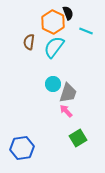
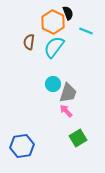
blue hexagon: moved 2 px up
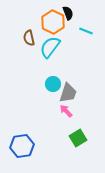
brown semicircle: moved 4 px up; rotated 21 degrees counterclockwise
cyan semicircle: moved 4 px left
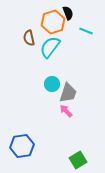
orange hexagon: rotated 15 degrees clockwise
cyan circle: moved 1 px left
green square: moved 22 px down
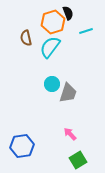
cyan line: rotated 40 degrees counterclockwise
brown semicircle: moved 3 px left
pink arrow: moved 4 px right, 23 px down
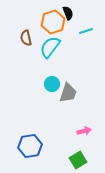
pink arrow: moved 14 px right, 3 px up; rotated 120 degrees clockwise
blue hexagon: moved 8 px right
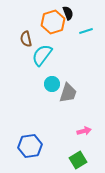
brown semicircle: moved 1 px down
cyan semicircle: moved 8 px left, 8 px down
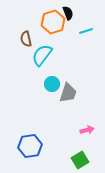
pink arrow: moved 3 px right, 1 px up
green square: moved 2 px right
